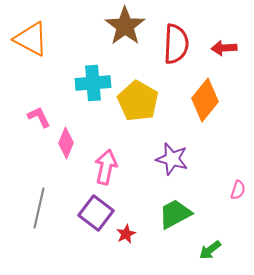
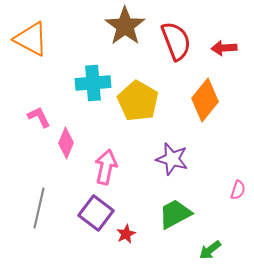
red semicircle: moved 3 px up; rotated 24 degrees counterclockwise
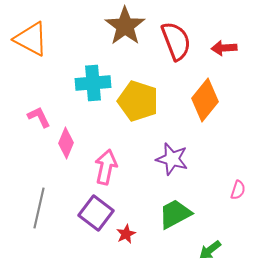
yellow pentagon: rotated 12 degrees counterclockwise
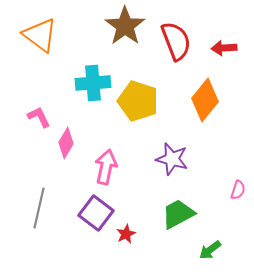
orange triangle: moved 9 px right, 4 px up; rotated 9 degrees clockwise
pink diamond: rotated 8 degrees clockwise
green trapezoid: moved 3 px right
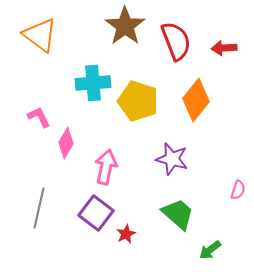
orange diamond: moved 9 px left
green trapezoid: rotated 69 degrees clockwise
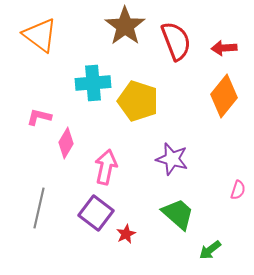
orange diamond: moved 28 px right, 4 px up
pink L-shape: rotated 50 degrees counterclockwise
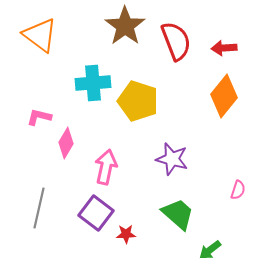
red star: rotated 24 degrees clockwise
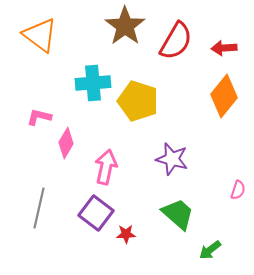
red semicircle: rotated 51 degrees clockwise
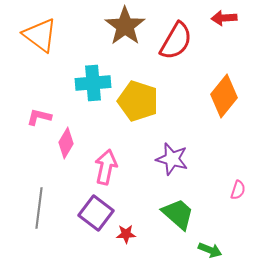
red arrow: moved 30 px up
gray line: rotated 6 degrees counterclockwise
green arrow: rotated 120 degrees counterclockwise
